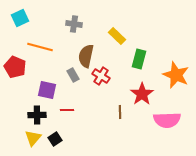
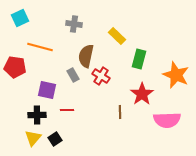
red pentagon: rotated 15 degrees counterclockwise
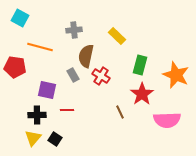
cyan square: rotated 36 degrees counterclockwise
gray cross: moved 6 px down; rotated 14 degrees counterclockwise
green rectangle: moved 1 px right, 6 px down
brown line: rotated 24 degrees counterclockwise
black square: rotated 24 degrees counterclockwise
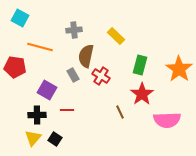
yellow rectangle: moved 1 px left
orange star: moved 3 px right, 6 px up; rotated 12 degrees clockwise
purple square: rotated 18 degrees clockwise
